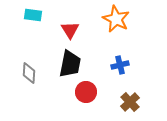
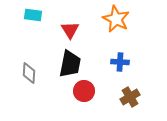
blue cross: moved 3 px up; rotated 18 degrees clockwise
red circle: moved 2 px left, 1 px up
brown cross: moved 5 px up; rotated 12 degrees clockwise
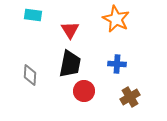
blue cross: moved 3 px left, 2 px down
gray diamond: moved 1 px right, 2 px down
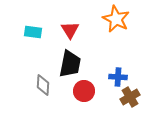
cyan rectangle: moved 17 px down
blue cross: moved 1 px right, 13 px down
gray diamond: moved 13 px right, 10 px down
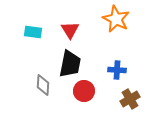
blue cross: moved 1 px left, 7 px up
brown cross: moved 2 px down
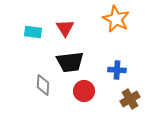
red triangle: moved 5 px left, 2 px up
black trapezoid: moved 2 px up; rotated 72 degrees clockwise
